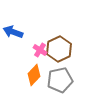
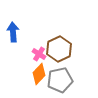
blue arrow: rotated 66 degrees clockwise
pink cross: moved 1 px left, 4 px down
orange diamond: moved 5 px right, 1 px up
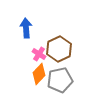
blue arrow: moved 13 px right, 4 px up
